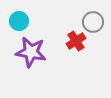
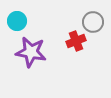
cyan circle: moved 2 px left
red cross: rotated 12 degrees clockwise
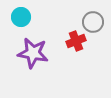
cyan circle: moved 4 px right, 4 px up
purple star: moved 2 px right, 1 px down
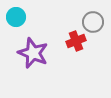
cyan circle: moved 5 px left
purple star: rotated 12 degrees clockwise
